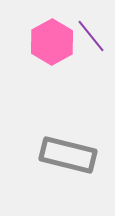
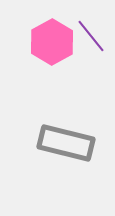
gray rectangle: moved 2 px left, 12 px up
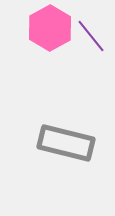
pink hexagon: moved 2 px left, 14 px up
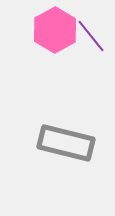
pink hexagon: moved 5 px right, 2 px down
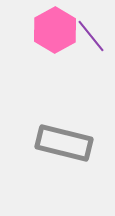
gray rectangle: moved 2 px left
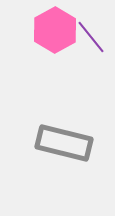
purple line: moved 1 px down
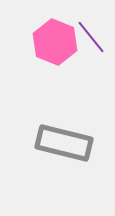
pink hexagon: moved 12 px down; rotated 9 degrees counterclockwise
